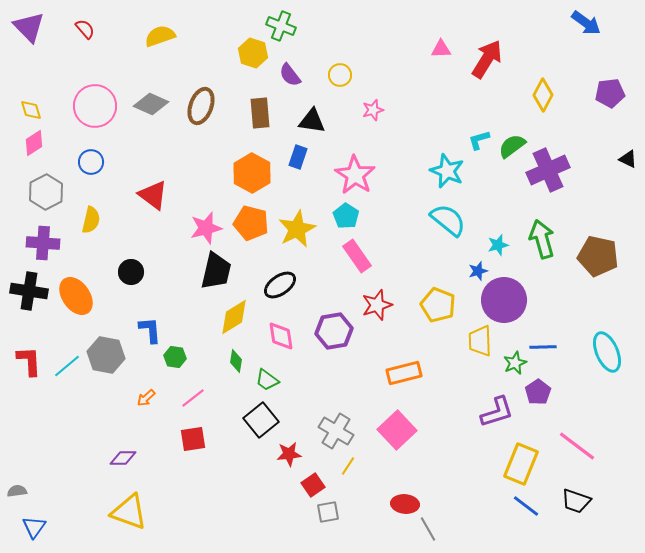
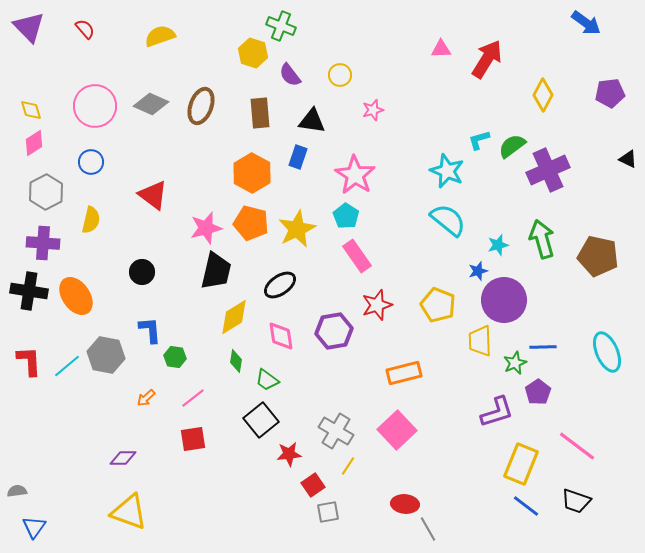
black circle at (131, 272): moved 11 px right
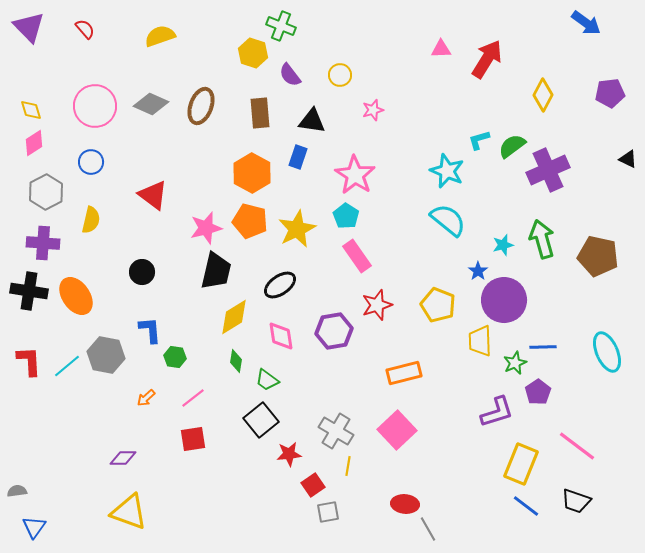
orange pentagon at (251, 223): moved 1 px left, 2 px up
cyan star at (498, 245): moved 5 px right
blue star at (478, 271): rotated 18 degrees counterclockwise
yellow line at (348, 466): rotated 24 degrees counterclockwise
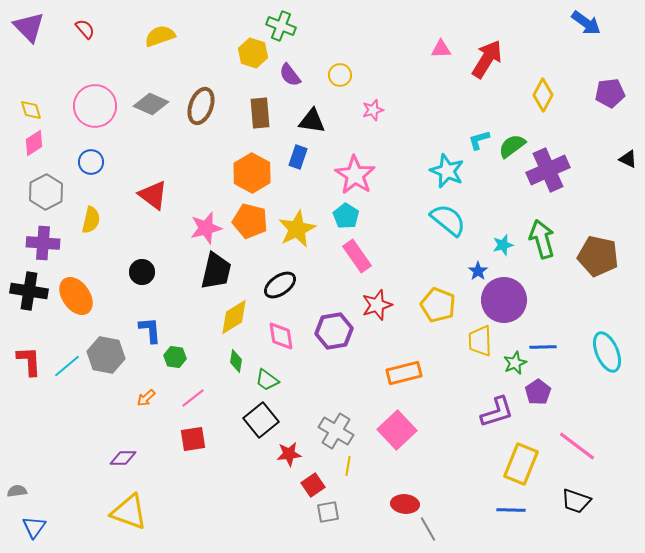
blue line at (526, 506): moved 15 px left, 4 px down; rotated 36 degrees counterclockwise
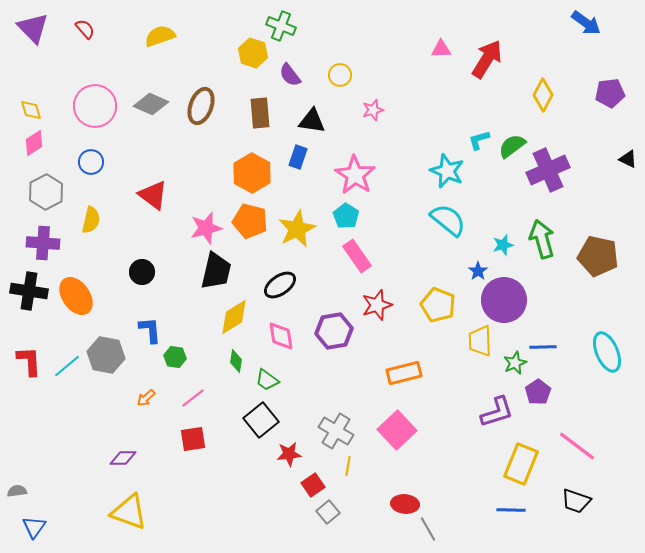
purple triangle at (29, 27): moved 4 px right, 1 px down
gray square at (328, 512): rotated 30 degrees counterclockwise
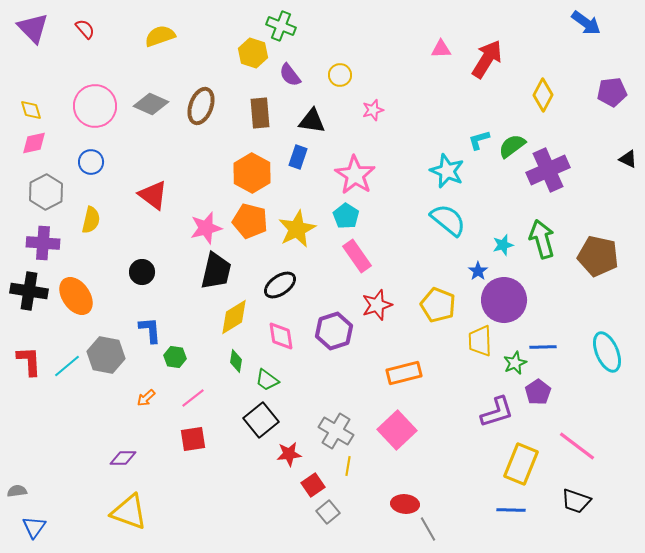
purple pentagon at (610, 93): moved 2 px right, 1 px up
pink diamond at (34, 143): rotated 20 degrees clockwise
purple hexagon at (334, 331): rotated 9 degrees counterclockwise
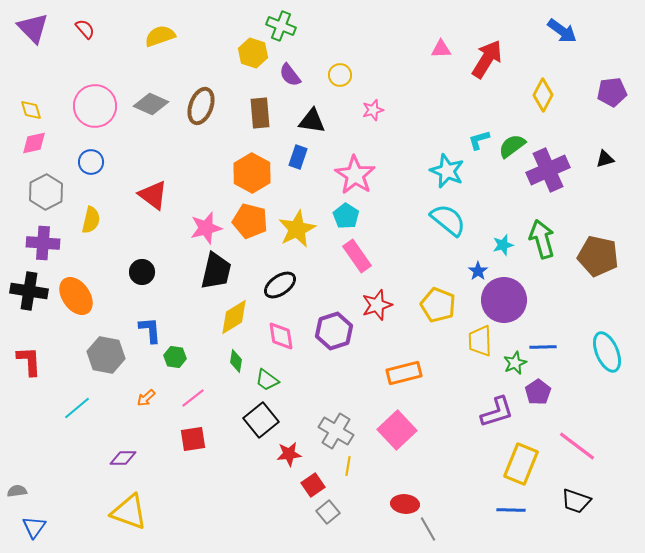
blue arrow at (586, 23): moved 24 px left, 8 px down
black triangle at (628, 159): moved 23 px left; rotated 42 degrees counterclockwise
cyan line at (67, 366): moved 10 px right, 42 px down
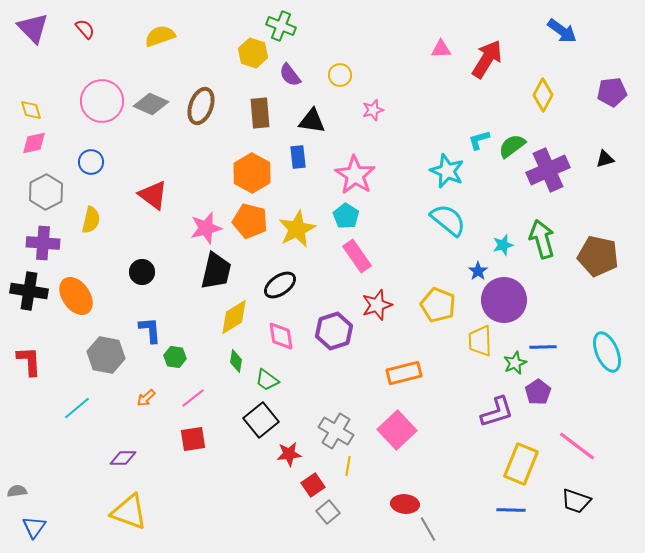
pink circle at (95, 106): moved 7 px right, 5 px up
blue rectangle at (298, 157): rotated 25 degrees counterclockwise
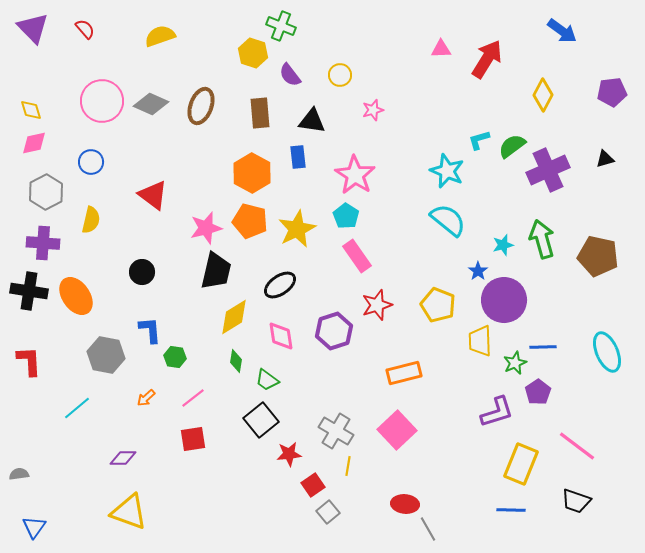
gray semicircle at (17, 491): moved 2 px right, 17 px up
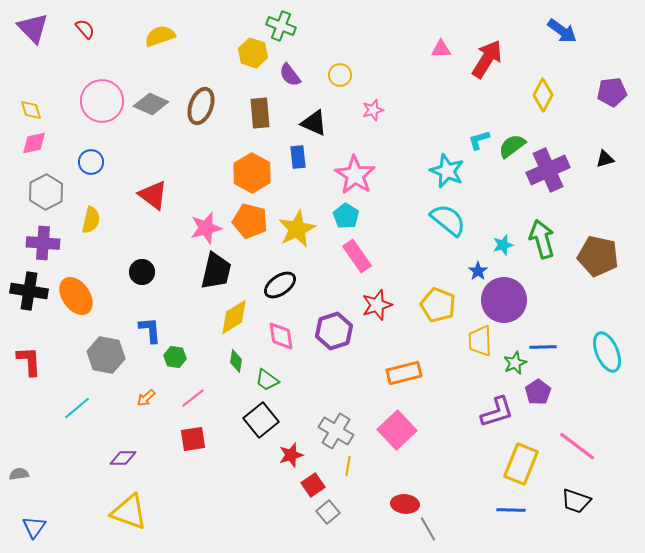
black triangle at (312, 121): moved 2 px right, 2 px down; rotated 16 degrees clockwise
red star at (289, 454): moved 2 px right, 1 px down; rotated 10 degrees counterclockwise
